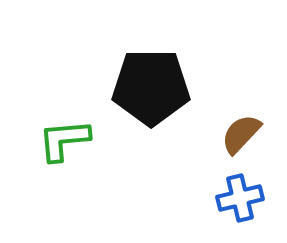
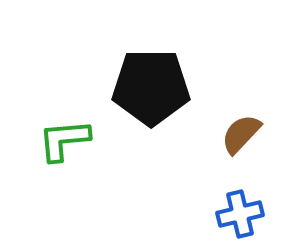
blue cross: moved 16 px down
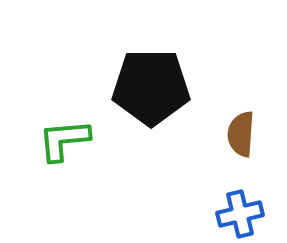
brown semicircle: rotated 39 degrees counterclockwise
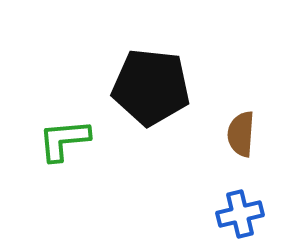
black pentagon: rotated 6 degrees clockwise
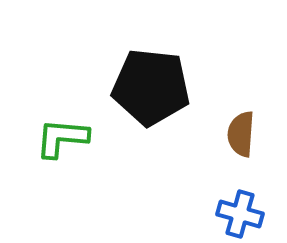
green L-shape: moved 2 px left, 2 px up; rotated 10 degrees clockwise
blue cross: rotated 30 degrees clockwise
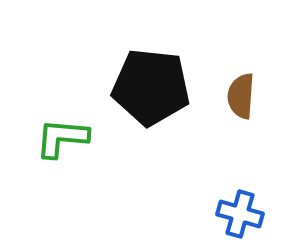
brown semicircle: moved 38 px up
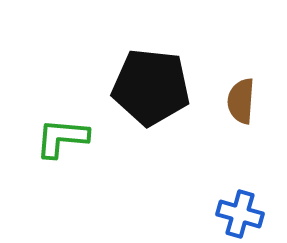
brown semicircle: moved 5 px down
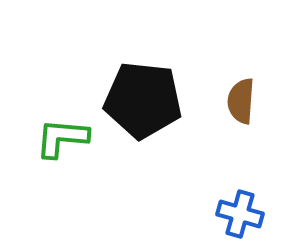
black pentagon: moved 8 px left, 13 px down
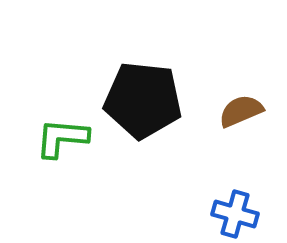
brown semicircle: moved 10 px down; rotated 63 degrees clockwise
blue cross: moved 5 px left
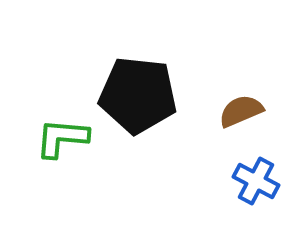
black pentagon: moved 5 px left, 5 px up
blue cross: moved 21 px right, 33 px up; rotated 12 degrees clockwise
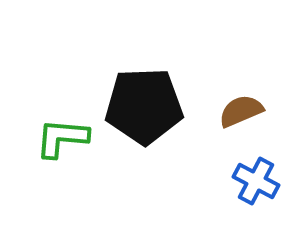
black pentagon: moved 6 px right, 11 px down; rotated 8 degrees counterclockwise
